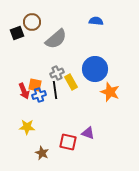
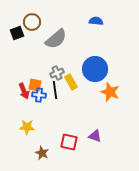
blue cross: rotated 24 degrees clockwise
purple triangle: moved 7 px right, 3 px down
red square: moved 1 px right
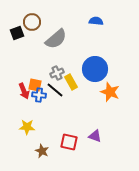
black line: rotated 42 degrees counterclockwise
brown star: moved 2 px up
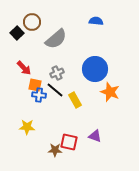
black square: rotated 24 degrees counterclockwise
yellow rectangle: moved 4 px right, 18 px down
red arrow: moved 23 px up; rotated 21 degrees counterclockwise
brown star: moved 13 px right, 1 px up; rotated 24 degrees counterclockwise
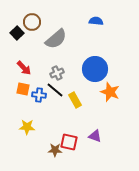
orange square: moved 12 px left, 4 px down
